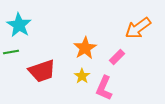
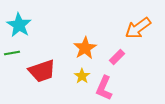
green line: moved 1 px right, 1 px down
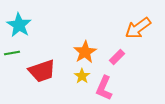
orange star: moved 4 px down
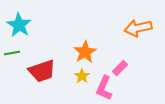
orange arrow: rotated 24 degrees clockwise
pink rectangle: moved 3 px right, 11 px down
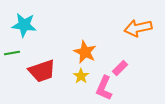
cyan star: moved 5 px right; rotated 25 degrees counterclockwise
orange star: rotated 15 degrees counterclockwise
yellow star: moved 1 px left
